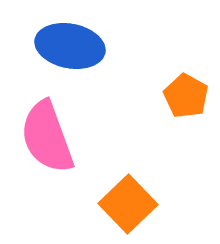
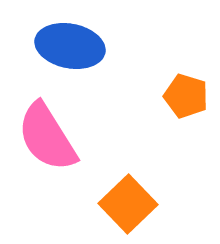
orange pentagon: rotated 12 degrees counterclockwise
pink semicircle: rotated 12 degrees counterclockwise
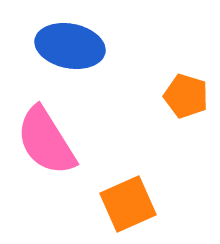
pink semicircle: moved 1 px left, 4 px down
orange square: rotated 20 degrees clockwise
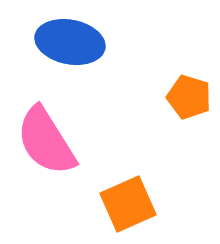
blue ellipse: moved 4 px up
orange pentagon: moved 3 px right, 1 px down
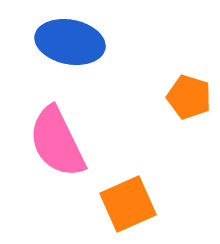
pink semicircle: moved 11 px right, 1 px down; rotated 6 degrees clockwise
